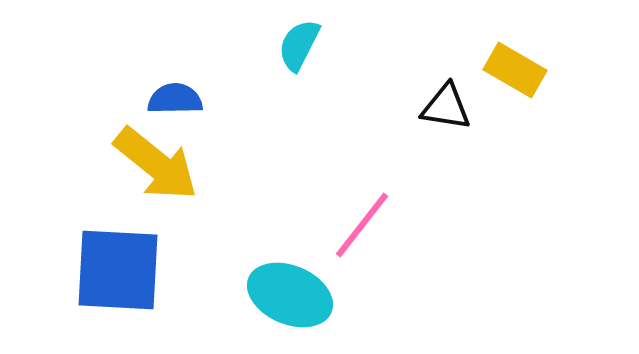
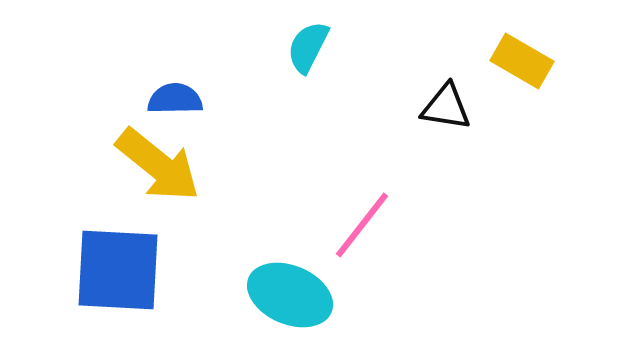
cyan semicircle: moved 9 px right, 2 px down
yellow rectangle: moved 7 px right, 9 px up
yellow arrow: moved 2 px right, 1 px down
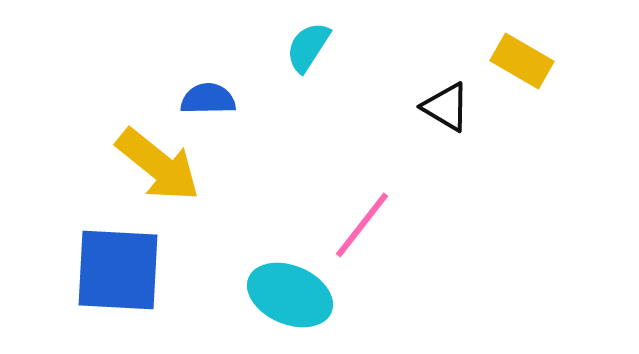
cyan semicircle: rotated 6 degrees clockwise
blue semicircle: moved 33 px right
black triangle: rotated 22 degrees clockwise
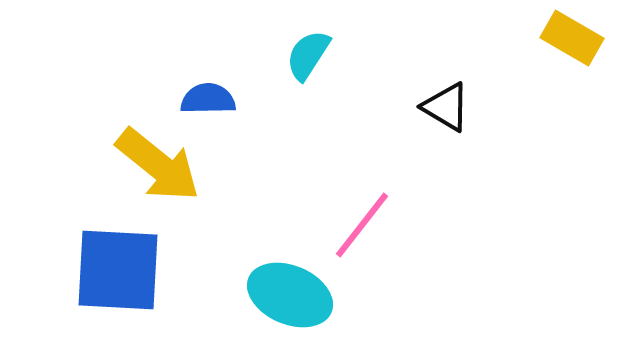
cyan semicircle: moved 8 px down
yellow rectangle: moved 50 px right, 23 px up
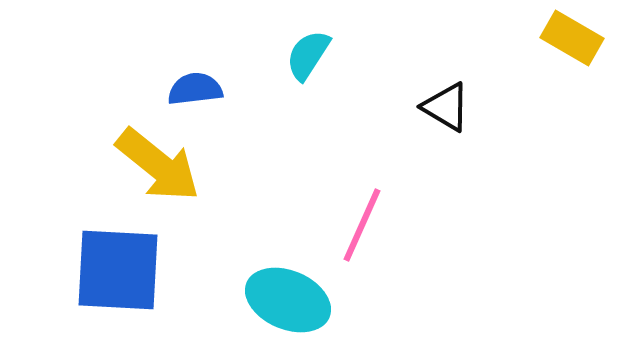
blue semicircle: moved 13 px left, 10 px up; rotated 6 degrees counterclockwise
pink line: rotated 14 degrees counterclockwise
cyan ellipse: moved 2 px left, 5 px down
